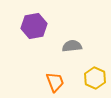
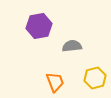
purple hexagon: moved 5 px right
yellow hexagon: rotated 20 degrees clockwise
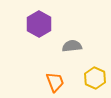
purple hexagon: moved 2 px up; rotated 20 degrees counterclockwise
yellow hexagon: rotated 20 degrees counterclockwise
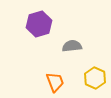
purple hexagon: rotated 15 degrees clockwise
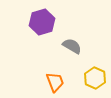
purple hexagon: moved 3 px right, 2 px up
gray semicircle: rotated 36 degrees clockwise
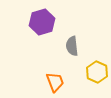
gray semicircle: rotated 126 degrees counterclockwise
yellow hexagon: moved 2 px right, 6 px up
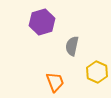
gray semicircle: rotated 18 degrees clockwise
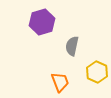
orange trapezoid: moved 5 px right
